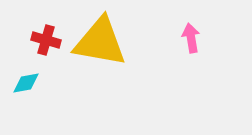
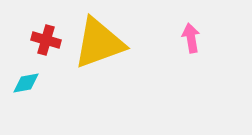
yellow triangle: moved 1 px left, 1 px down; rotated 30 degrees counterclockwise
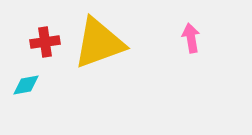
red cross: moved 1 px left, 2 px down; rotated 24 degrees counterclockwise
cyan diamond: moved 2 px down
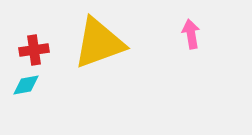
pink arrow: moved 4 px up
red cross: moved 11 px left, 8 px down
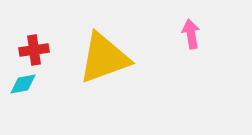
yellow triangle: moved 5 px right, 15 px down
cyan diamond: moved 3 px left, 1 px up
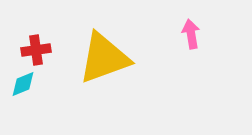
red cross: moved 2 px right
cyan diamond: rotated 12 degrees counterclockwise
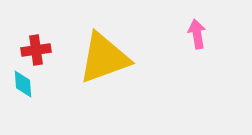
pink arrow: moved 6 px right
cyan diamond: rotated 72 degrees counterclockwise
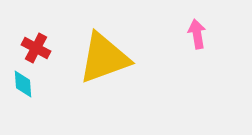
red cross: moved 2 px up; rotated 36 degrees clockwise
